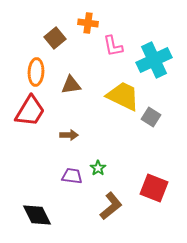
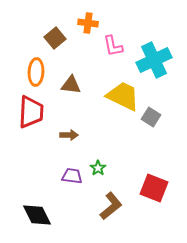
brown triangle: rotated 15 degrees clockwise
red trapezoid: moved 1 px right, 1 px down; rotated 28 degrees counterclockwise
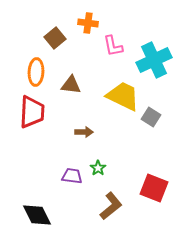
red trapezoid: moved 1 px right
brown arrow: moved 15 px right, 3 px up
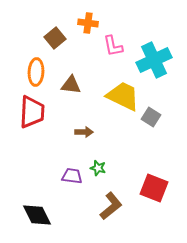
green star: rotated 21 degrees counterclockwise
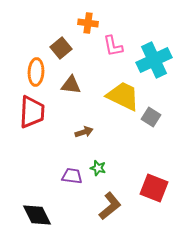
brown square: moved 6 px right, 10 px down
brown arrow: rotated 18 degrees counterclockwise
brown L-shape: moved 1 px left
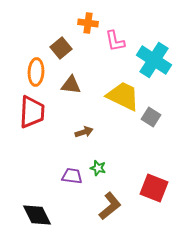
pink L-shape: moved 2 px right, 5 px up
cyan cross: rotated 32 degrees counterclockwise
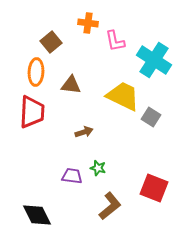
brown square: moved 10 px left, 6 px up
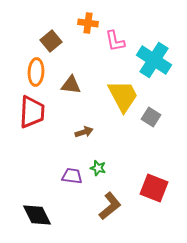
brown square: moved 1 px up
yellow trapezoid: rotated 36 degrees clockwise
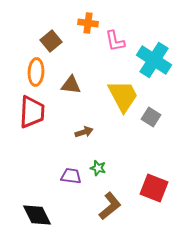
purple trapezoid: moved 1 px left
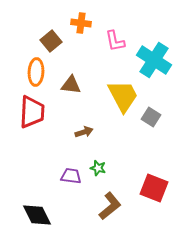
orange cross: moved 7 px left
